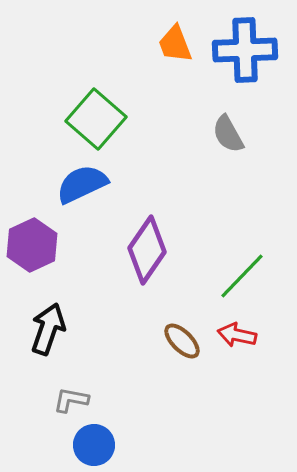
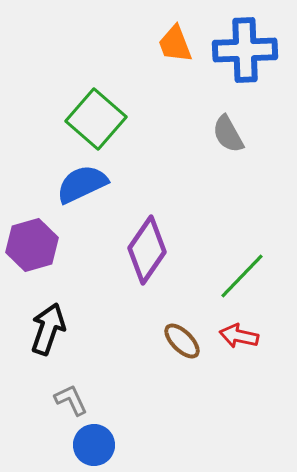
purple hexagon: rotated 9 degrees clockwise
red arrow: moved 2 px right, 1 px down
gray L-shape: rotated 54 degrees clockwise
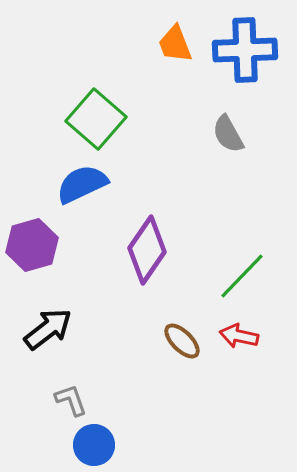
black arrow: rotated 33 degrees clockwise
gray L-shape: rotated 6 degrees clockwise
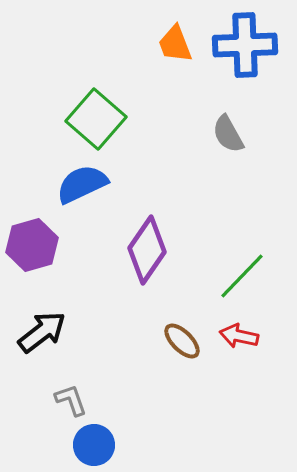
blue cross: moved 5 px up
black arrow: moved 6 px left, 3 px down
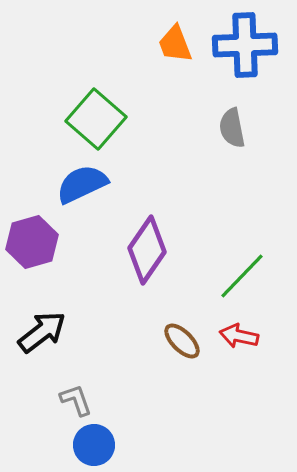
gray semicircle: moved 4 px right, 6 px up; rotated 18 degrees clockwise
purple hexagon: moved 3 px up
gray L-shape: moved 5 px right
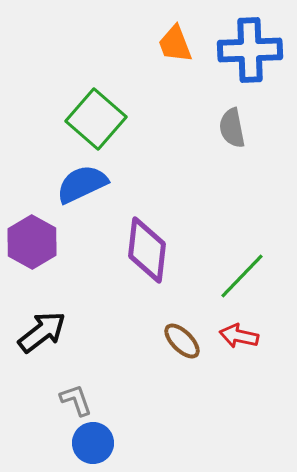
blue cross: moved 5 px right, 5 px down
purple hexagon: rotated 15 degrees counterclockwise
purple diamond: rotated 28 degrees counterclockwise
blue circle: moved 1 px left, 2 px up
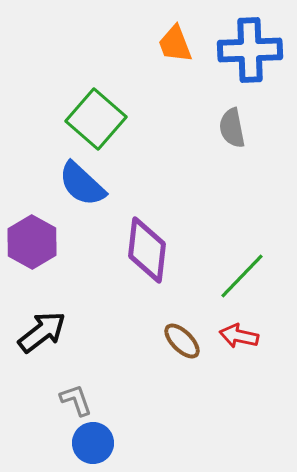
blue semicircle: rotated 112 degrees counterclockwise
